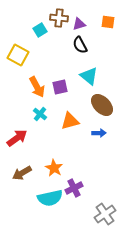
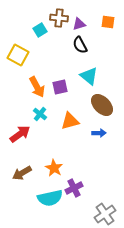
red arrow: moved 3 px right, 4 px up
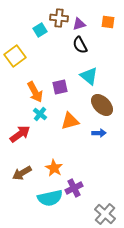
yellow square: moved 3 px left, 1 px down; rotated 25 degrees clockwise
orange arrow: moved 2 px left, 5 px down
gray cross: rotated 15 degrees counterclockwise
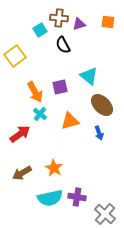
black semicircle: moved 17 px left
blue arrow: rotated 72 degrees clockwise
purple cross: moved 3 px right, 9 px down; rotated 36 degrees clockwise
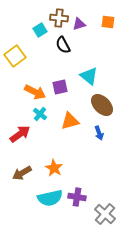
orange arrow: rotated 35 degrees counterclockwise
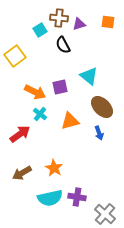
brown ellipse: moved 2 px down
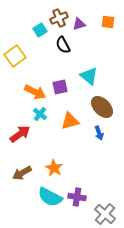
brown cross: rotated 30 degrees counterclockwise
cyan semicircle: moved 1 px up; rotated 40 degrees clockwise
